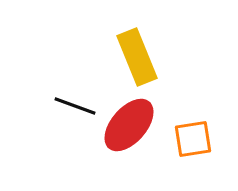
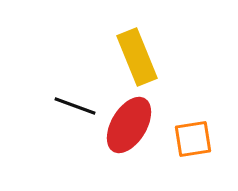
red ellipse: rotated 10 degrees counterclockwise
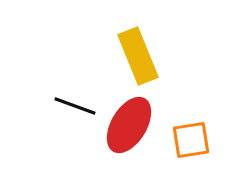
yellow rectangle: moved 1 px right, 1 px up
orange square: moved 2 px left, 1 px down
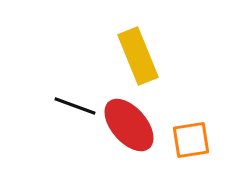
red ellipse: rotated 72 degrees counterclockwise
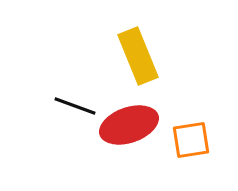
red ellipse: rotated 68 degrees counterclockwise
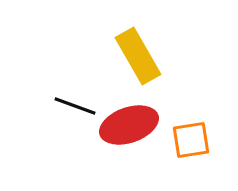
yellow rectangle: rotated 8 degrees counterclockwise
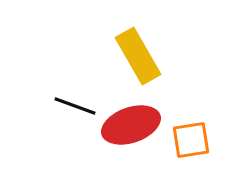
red ellipse: moved 2 px right
